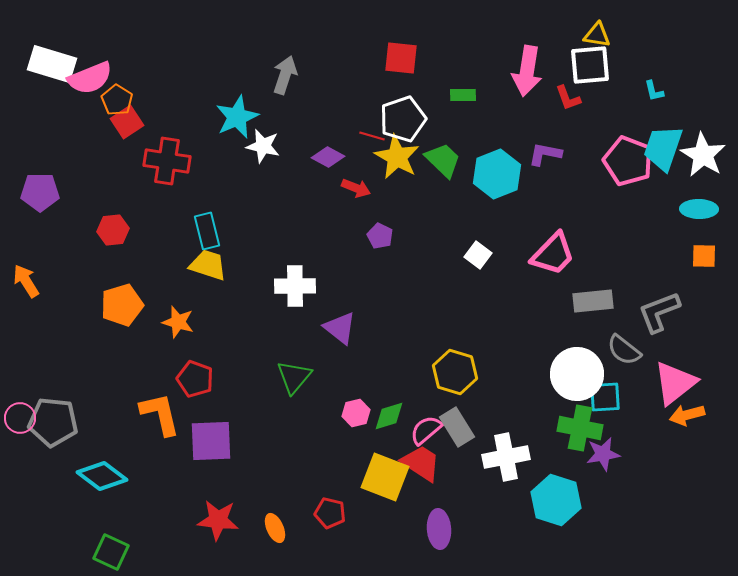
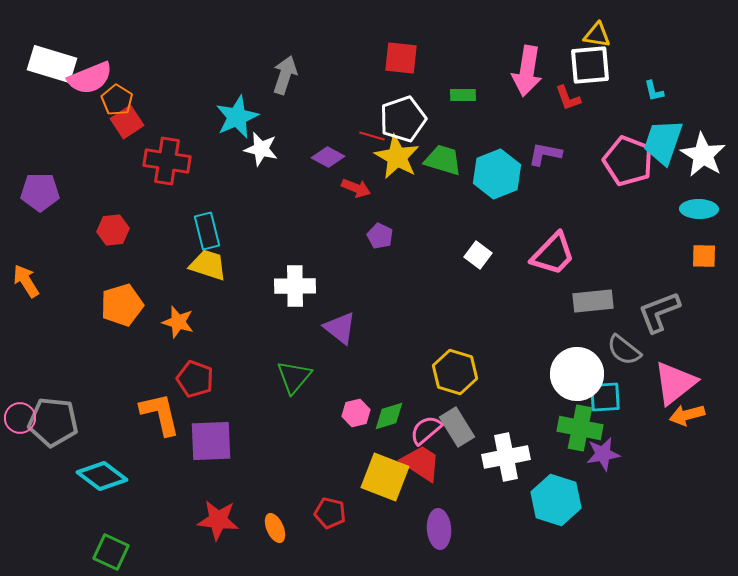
white star at (263, 146): moved 2 px left, 3 px down
cyan trapezoid at (663, 148): moved 6 px up
green trapezoid at (443, 160): rotated 27 degrees counterclockwise
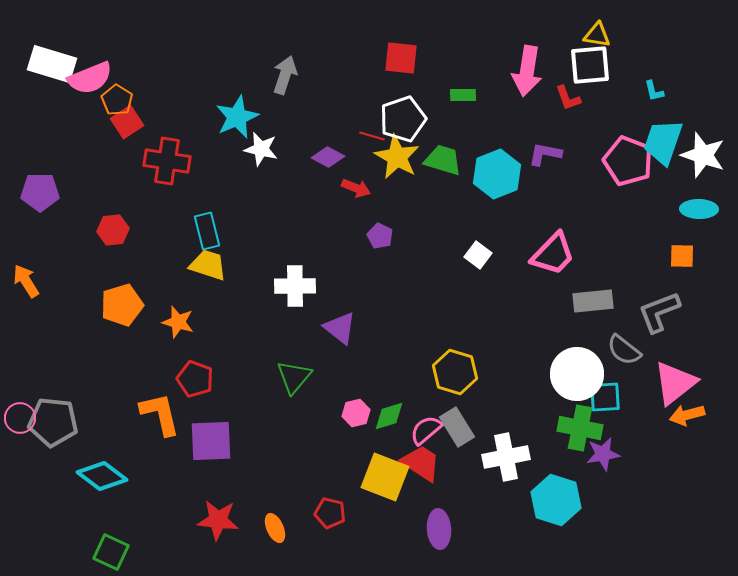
white star at (703, 155): rotated 12 degrees counterclockwise
orange square at (704, 256): moved 22 px left
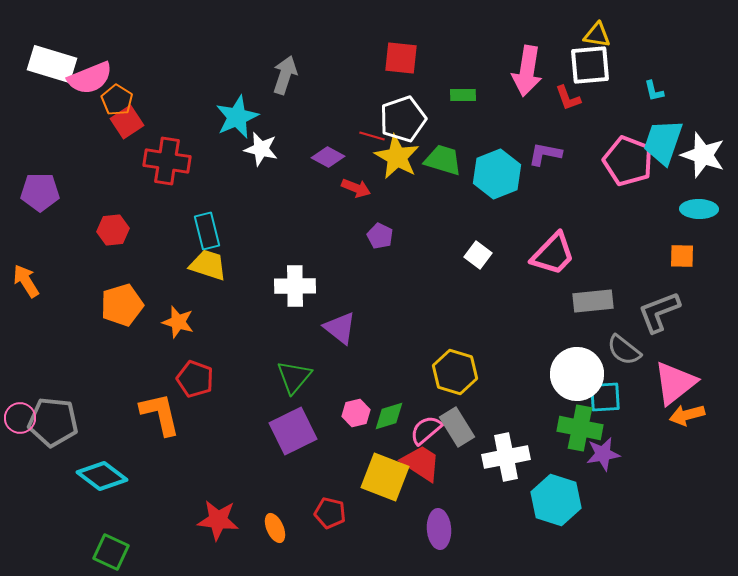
purple square at (211, 441): moved 82 px right, 10 px up; rotated 24 degrees counterclockwise
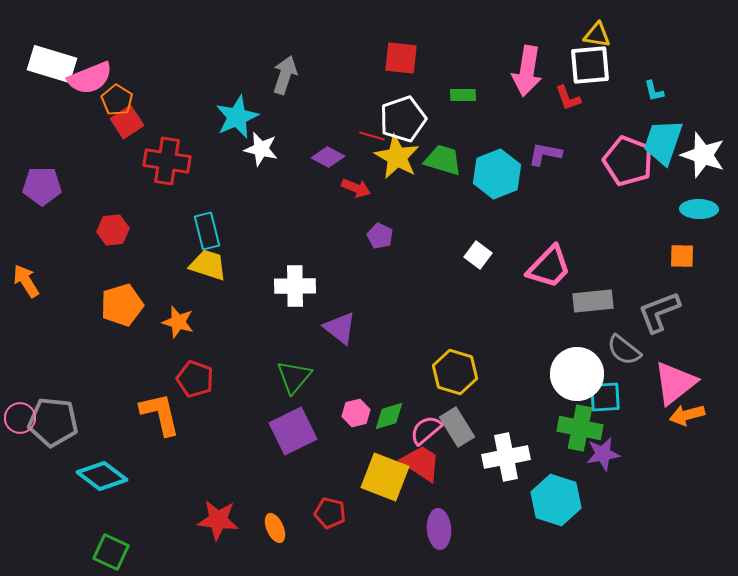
purple pentagon at (40, 192): moved 2 px right, 6 px up
pink trapezoid at (553, 254): moved 4 px left, 13 px down
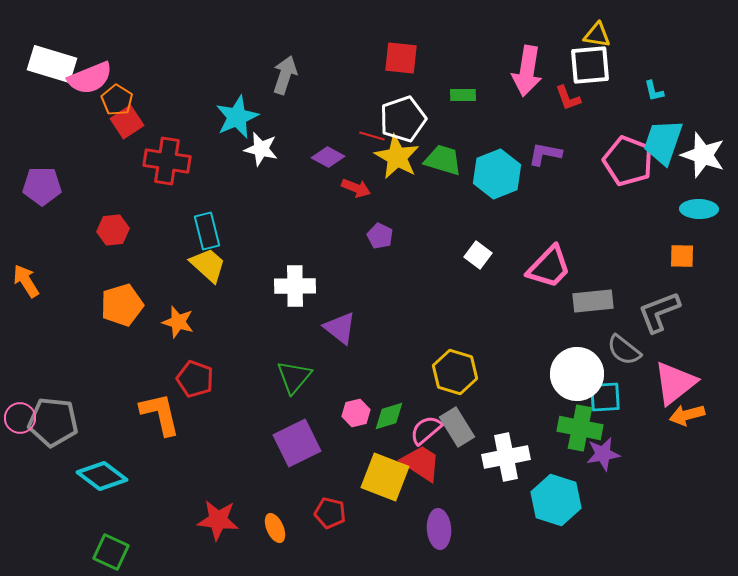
yellow trapezoid at (208, 265): rotated 24 degrees clockwise
purple square at (293, 431): moved 4 px right, 12 px down
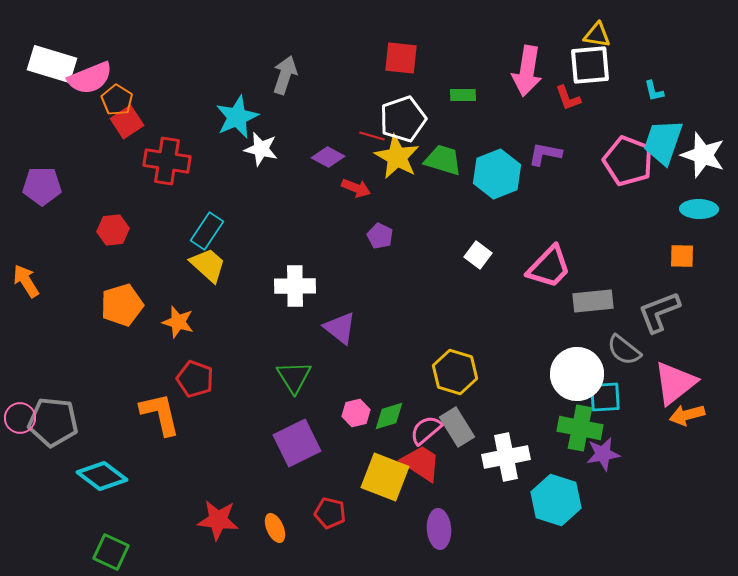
cyan rectangle at (207, 231): rotated 48 degrees clockwise
green triangle at (294, 377): rotated 12 degrees counterclockwise
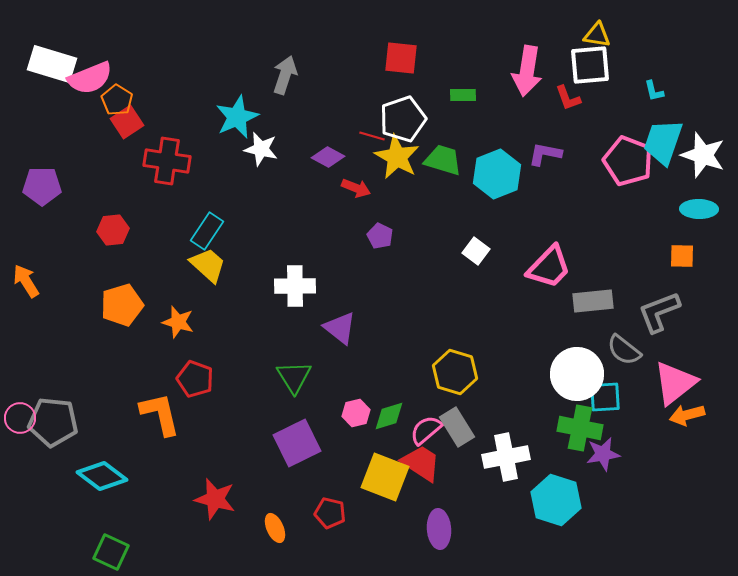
white square at (478, 255): moved 2 px left, 4 px up
red star at (218, 520): moved 3 px left, 21 px up; rotated 9 degrees clockwise
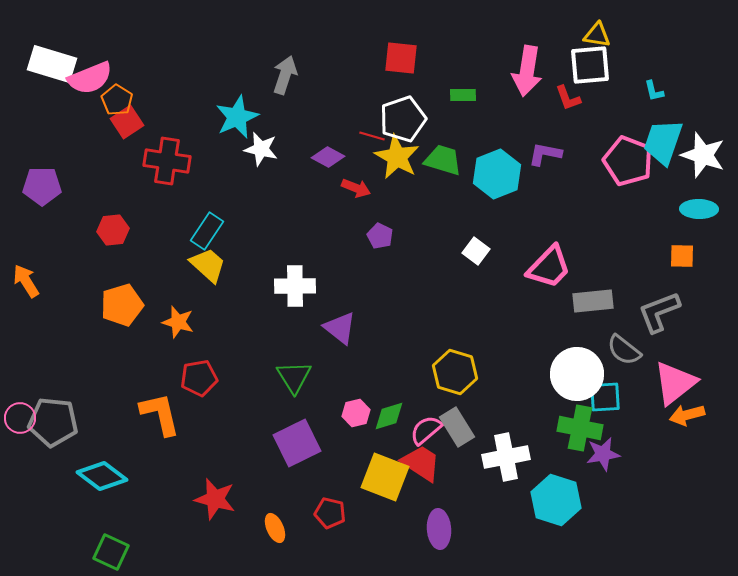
red pentagon at (195, 379): moved 4 px right, 1 px up; rotated 30 degrees counterclockwise
